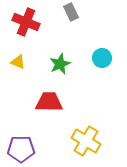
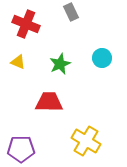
red cross: moved 2 px down
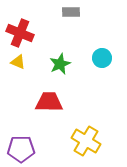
gray rectangle: rotated 66 degrees counterclockwise
red cross: moved 6 px left, 9 px down
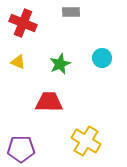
red cross: moved 3 px right, 10 px up
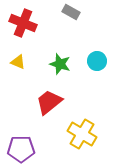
gray rectangle: rotated 30 degrees clockwise
cyan circle: moved 5 px left, 3 px down
green star: rotated 30 degrees counterclockwise
red trapezoid: rotated 40 degrees counterclockwise
yellow cross: moved 4 px left, 7 px up
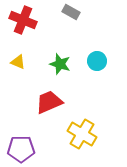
red cross: moved 3 px up
red trapezoid: rotated 16 degrees clockwise
